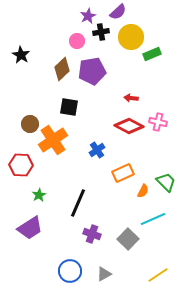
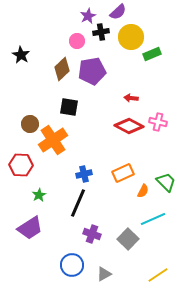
blue cross: moved 13 px left, 24 px down; rotated 21 degrees clockwise
blue circle: moved 2 px right, 6 px up
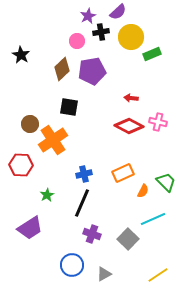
green star: moved 8 px right
black line: moved 4 px right
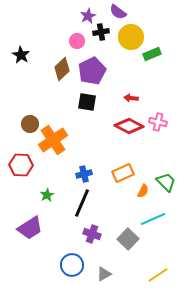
purple semicircle: rotated 78 degrees clockwise
purple pentagon: rotated 16 degrees counterclockwise
black square: moved 18 px right, 5 px up
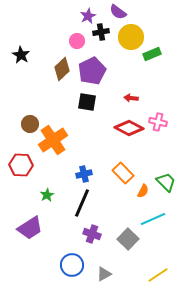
red diamond: moved 2 px down
orange rectangle: rotated 70 degrees clockwise
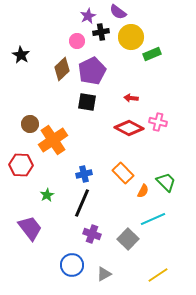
purple trapezoid: rotated 96 degrees counterclockwise
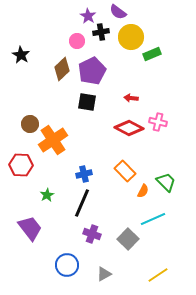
purple star: rotated 14 degrees counterclockwise
orange rectangle: moved 2 px right, 2 px up
blue circle: moved 5 px left
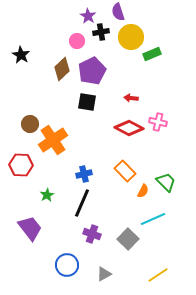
purple semicircle: rotated 36 degrees clockwise
